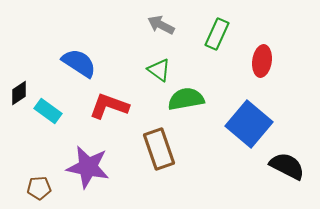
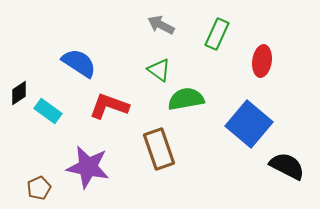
brown pentagon: rotated 20 degrees counterclockwise
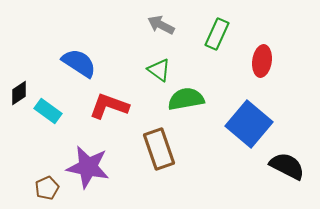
brown pentagon: moved 8 px right
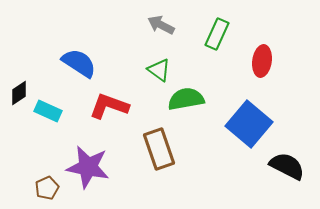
cyan rectangle: rotated 12 degrees counterclockwise
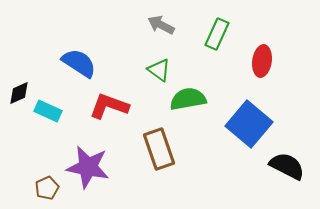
black diamond: rotated 10 degrees clockwise
green semicircle: moved 2 px right
